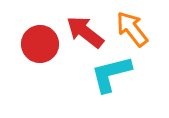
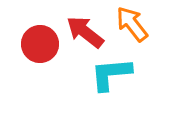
orange arrow: moved 5 px up
cyan L-shape: rotated 9 degrees clockwise
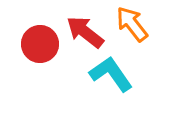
cyan L-shape: rotated 60 degrees clockwise
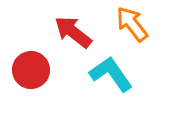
red arrow: moved 12 px left
red circle: moved 9 px left, 26 px down
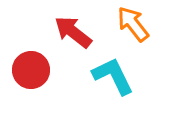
orange arrow: moved 1 px right
cyan L-shape: moved 2 px right, 2 px down; rotated 9 degrees clockwise
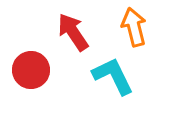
orange arrow: moved 1 px right, 3 px down; rotated 24 degrees clockwise
red arrow: rotated 18 degrees clockwise
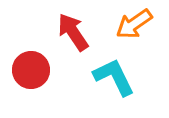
orange arrow: moved 3 px up; rotated 111 degrees counterclockwise
cyan L-shape: moved 1 px right, 1 px down
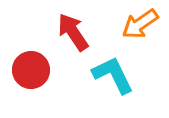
orange arrow: moved 6 px right
cyan L-shape: moved 1 px left, 2 px up
